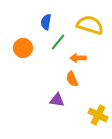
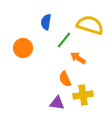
green line: moved 6 px right, 2 px up
orange arrow: rotated 35 degrees clockwise
orange semicircle: moved 7 px left
purple triangle: moved 3 px down
yellow cross: moved 15 px left, 20 px up; rotated 36 degrees counterclockwise
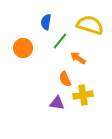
green line: moved 4 px left, 1 px down
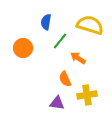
yellow cross: moved 4 px right
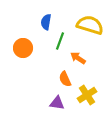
green line: rotated 18 degrees counterclockwise
yellow cross: rotated 24 degrees counterclockwise
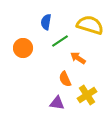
green line: rotated 36 degrees clockwise
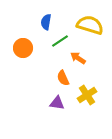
orange semicircle: moved 2 px left, 1 px up
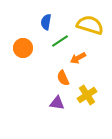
orange arrow: rotated 63 degrees counterclockwise
